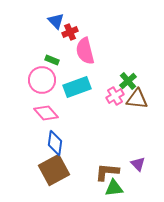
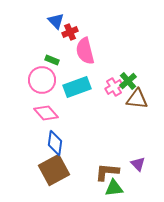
pink cross: moved 1 px left, 9 px up
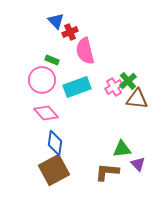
green triangle: moved 8 px right, 39 px up
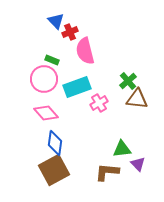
pink circle: moved 2 px right, 1 px up
pink cross: moved 15 px left, 16 px down
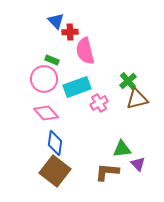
red cross: rotated 21 degrees clockwise
brown triangle: rotated 20 degrees counterclockwise
brown square: moved 1 px right, 1 px down; rotated 24 degrees counterclockwise
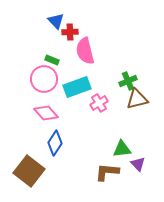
green cross: rotated 18 degrees clockwise
blue diamond: rotated 25 degrees clockwise
brown square: moved 26 px left
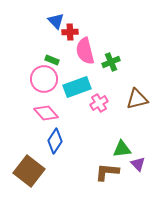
green cross: moved 17 px left, 19 px up
blue diamond: moved 2 px up
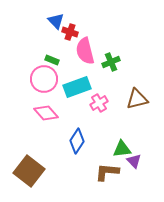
red cross: rotated 21 degrees clockwise
blue diamond: moved 22 px right
purple triangle: moved 4 px left, 3 px up
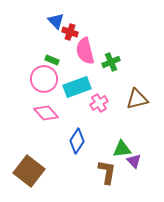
brown L-shape: rotated 95 degrees clockwise
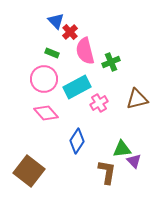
red cross: rotated 28 degrees clockwise
green rectangle: moved 7 px up
cyan rectangle: rotated 8 degrees counterclockwise
